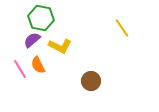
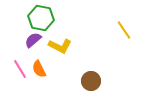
yellow line: moved 2 px right, 2 px down
purple semicircle: moved 1 px right
orange semicircle: moved 1 px right, 4 px down
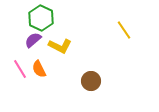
green hexagon: rotated 15 degrees clockwise
